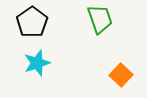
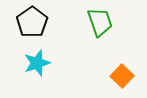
green trapezoid: moved 3 px down
orange square: moved 1 px right, 1 px down
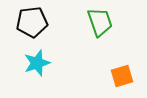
black pentagon: rotated 28 degrees clockwise
orange square: rotated 30 degrees clockwise
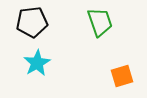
cyan star: rotated 12 degrees counterclockwise
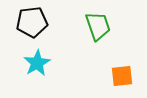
green trapezoid: moved 2 px left, 4 px down
orange square: rotated 10 degrees clockwise
